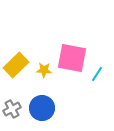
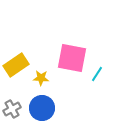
yellow rectangle: rotated 10 degrees clockwise
yellow star: moved 3 px left, 8 px down
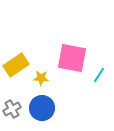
cyan line: moved 2 px right, 1 px down
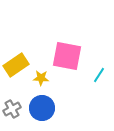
pink square: moved 5 px left, 2 px up
